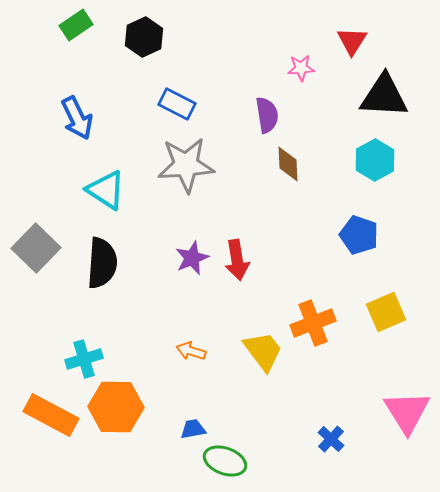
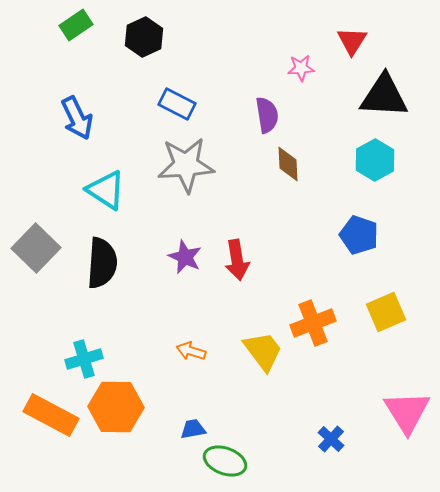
purple star: moved 7 px left, 1 px up; rotated 24 degrees counterclockwise
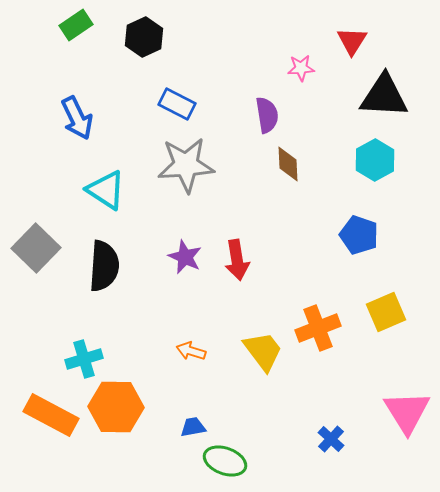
black semicircle: moved 2 px right, 3 px down
orange cross: moved 5 px right, 5 px down
blue trapezoid: moved 2 px up
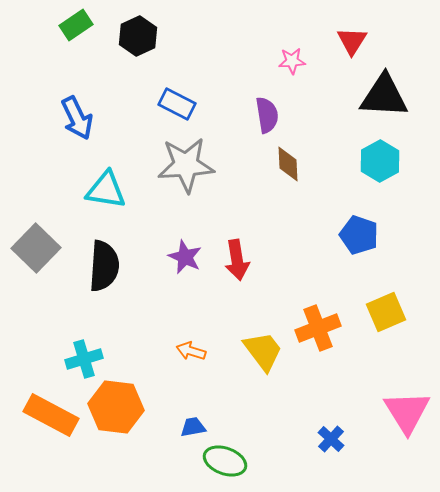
black hexagon: moved 6 px left, 1 px up
pink star: moved 9 px left, 7 px up
cyan hexagon: moved 5 px right, 1 px down
cyan triangle: rotated 24 degrees counterclockwise
orange hexagon: rotated 6 degrees clockwise
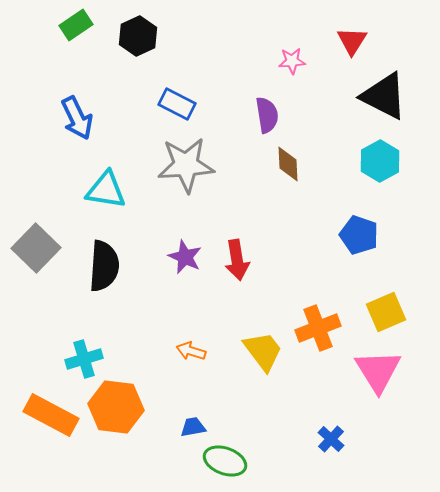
black triangle: rotated 24 degrees clockwise
pink triangle: moved 29 px left, 41 px up
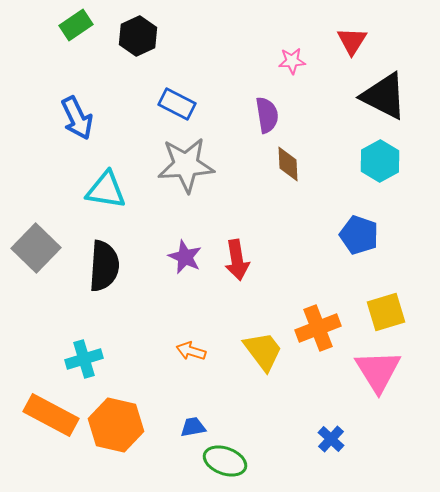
yellow square: rotated 6 degrees clockwise
orange hexagon: moved 18 px down; rotated 6 degrees clockwise
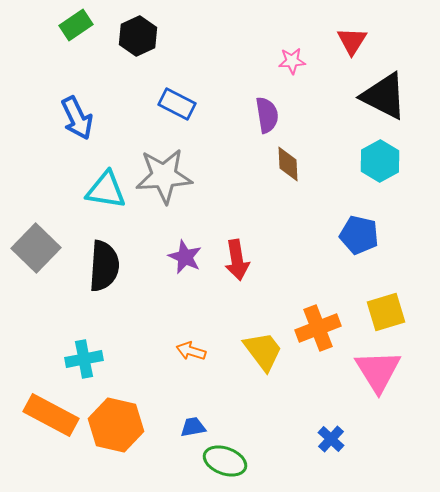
gray star: moved 22 px left, 11 px down
blue pentagon: rotated 6 degrees counterclockwise
cyan cross: rotated 6 degrees clockwise
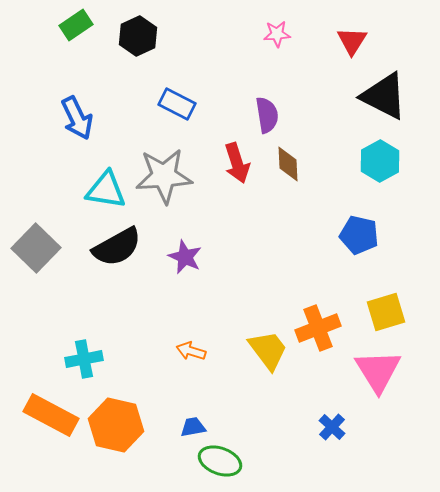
pink star: moved 15 px left, 27 px up
red arrow: moved 97 px up; rotated 9 degrees counterclockwise
black semicircle: moved 13 px right, 19 px up; rotated 57 degrees clockwise
yellow trapezoid: moved 5 px right, 1 px up
blue cross: moved 1 px right, 12 px up
green ellipse: moved 5 px left
